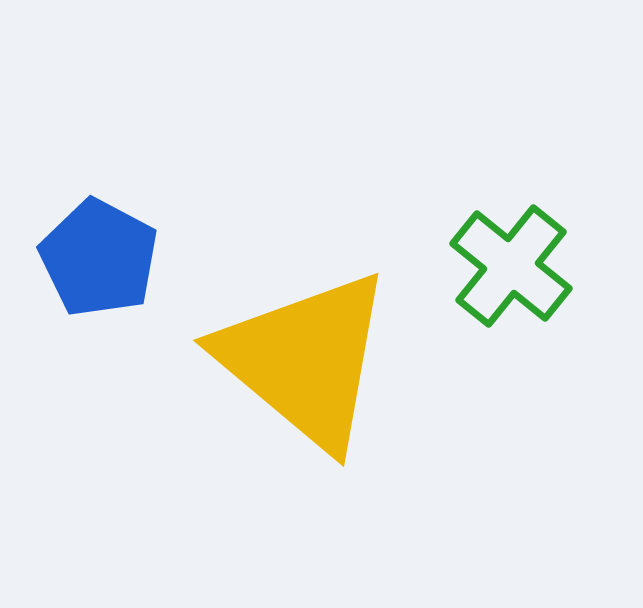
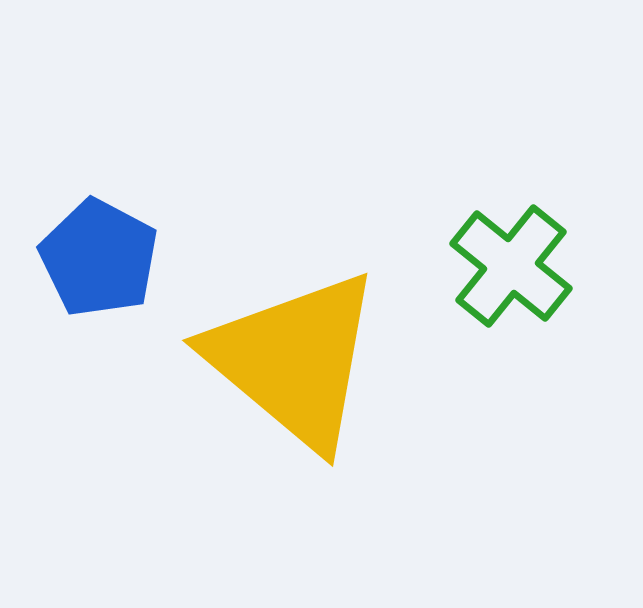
yellow triangle: moved 11 px left
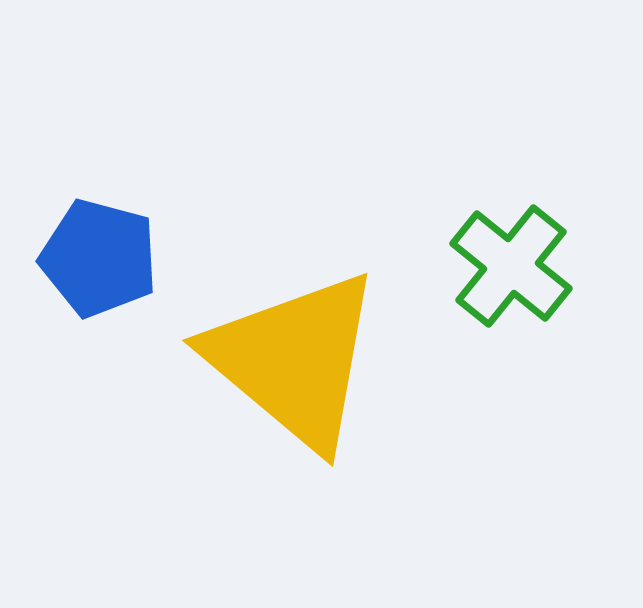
blue pentagon: rotated 13 degrees counterclockwise
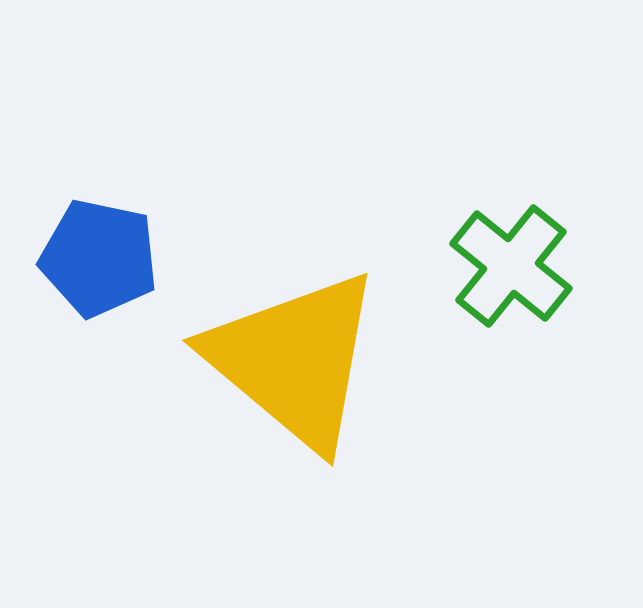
blue pentagon: rotated 3 degrees counterclockwise
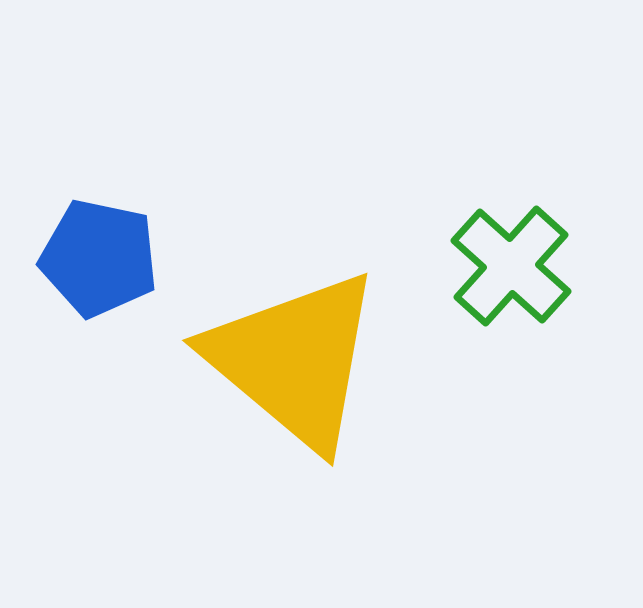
green cross: rotated 3 degrees clockwise
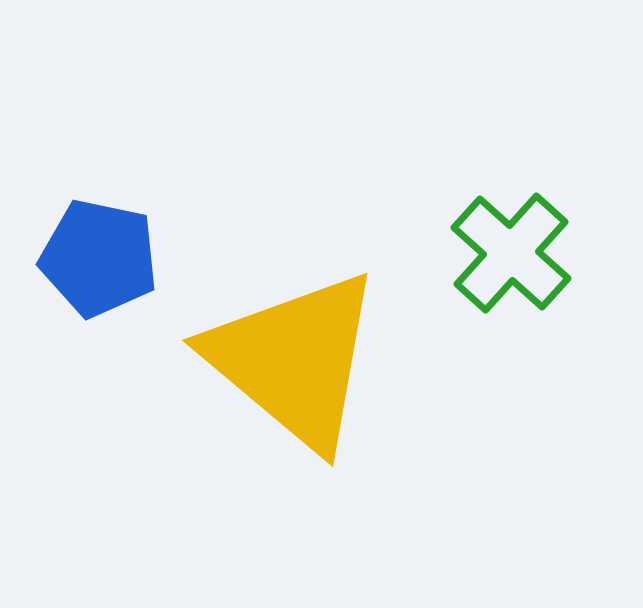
green cross: moved 13 px up
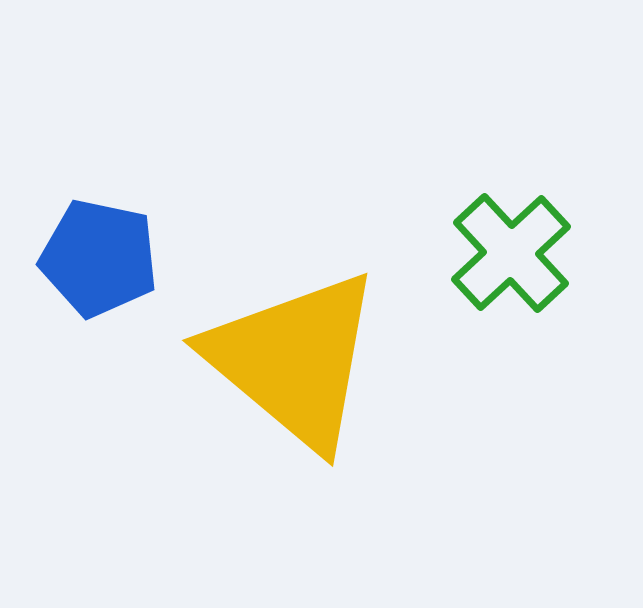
green cross: rotated 5 degrees clockwise
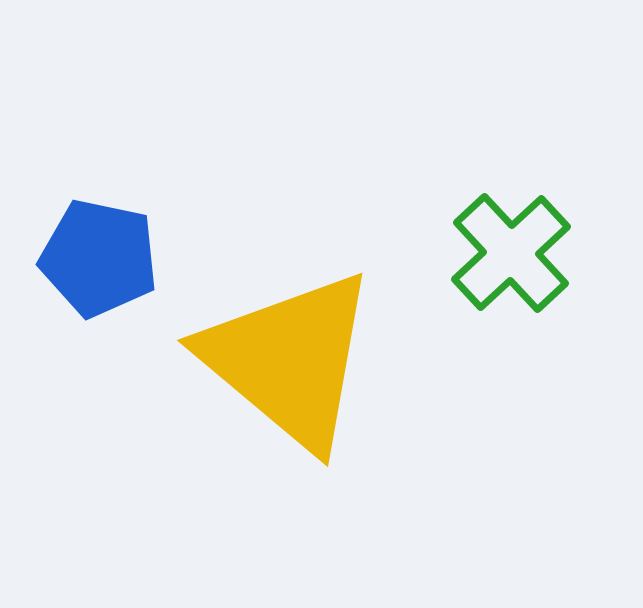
yellow triangle: moved 5 px left
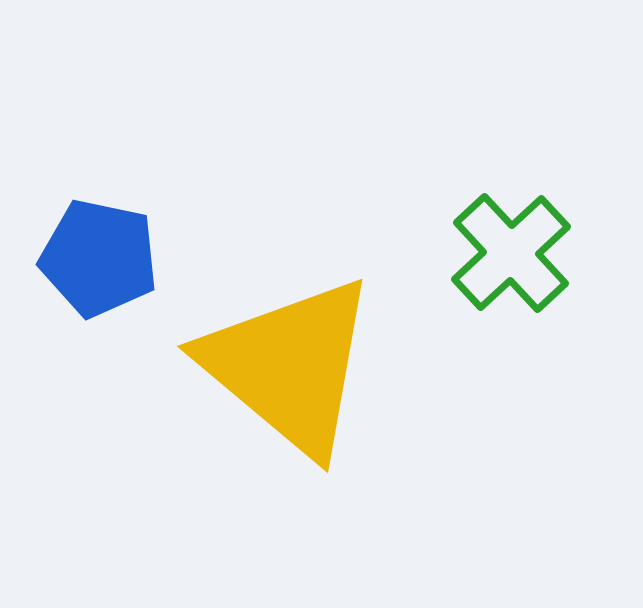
yellow triangle: moved 6 px down
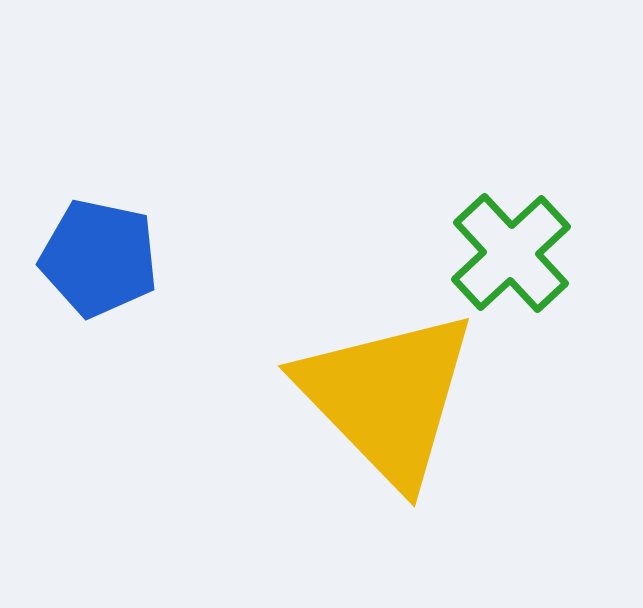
yellow triangle: moved 98 px right, 31 px down; rotated 6 degrees clockwise
